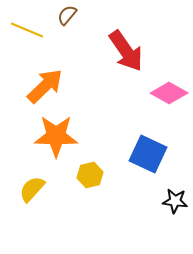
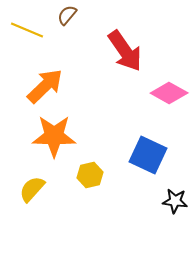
red arrow: moved 1 px left
orange star: moved 2 px left
blue square: moved 1 px down
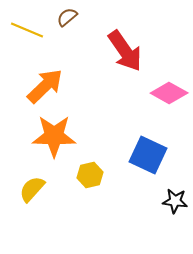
brown semicircle: moved 2 px down; rotated 10 degrees clockwise
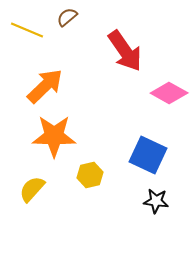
black star: moved 19 px left
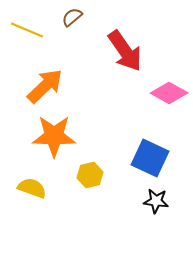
brown semicircle: moved 5 px right
blue square: moved 2 px right, 3 px down
yellow semicircle: moved 1 px up; rotated 68 degrees clockwise
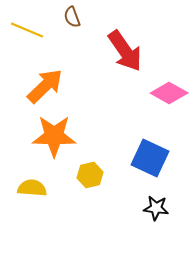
brown semicircle: rotated 70 degrees counterclockwise
yellow semicircle: rotated 16 degrees counterclockwise
black star: moved 7 px down
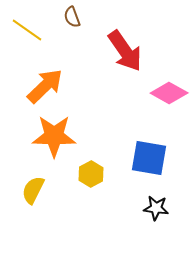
yellow line: rotated 12 degrees clockwise
blue square: moved 1 px left; rotated 15 degrees counterclockwise
yellow hexagon: moved 1 px right, 1 px up; rotated 15 degrees counterclockwise
yellow semicircle: moved 1 px right, 2 px down; rotated 68 degrees counterclockwise
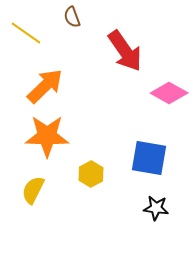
yellow line: moved 1 px left, 3 px down
orange star: moved 7 px left
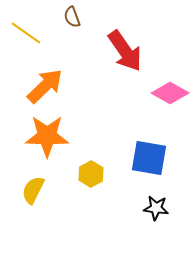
pink diamond: moved 1 px right
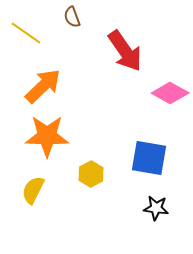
orange arrow: moved 2 px left
